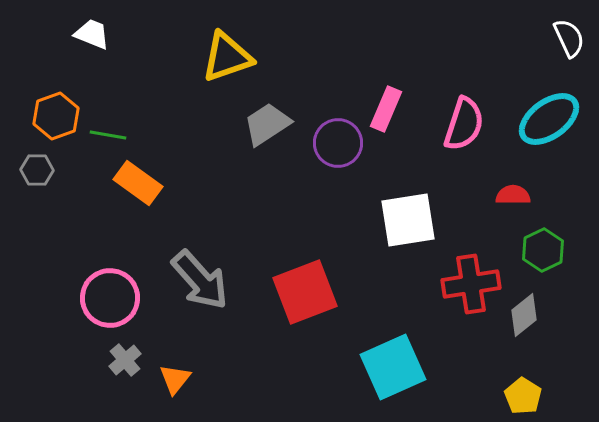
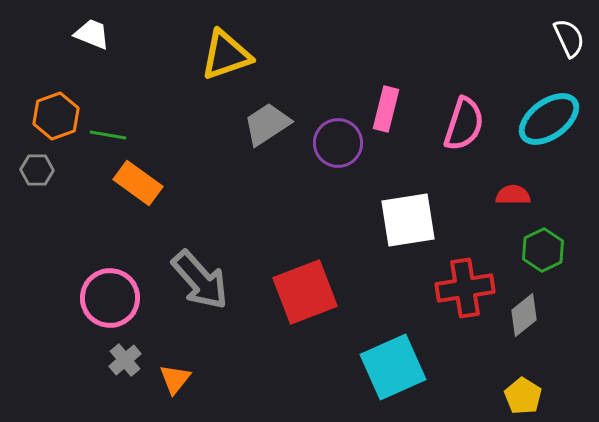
yellow triangle: moved 1 px left, 2 px up
pink rectangle: rotated 9 degrees counterclockwise
red cross: moved 6 px left, 4 px down
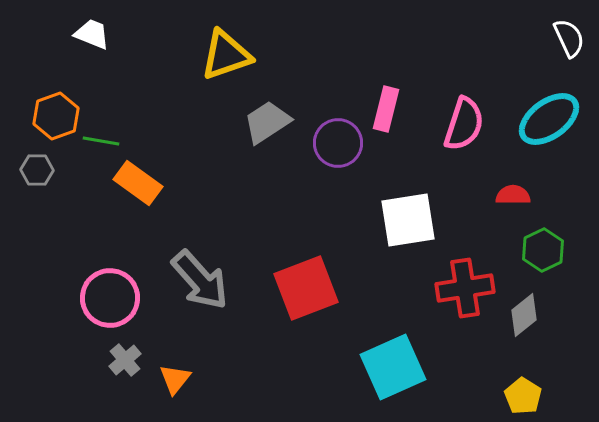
gray trapezoid: moved 2 px up
green line: moved 7 px left, 6 px down
red square: moved 1 px right, 4 px up
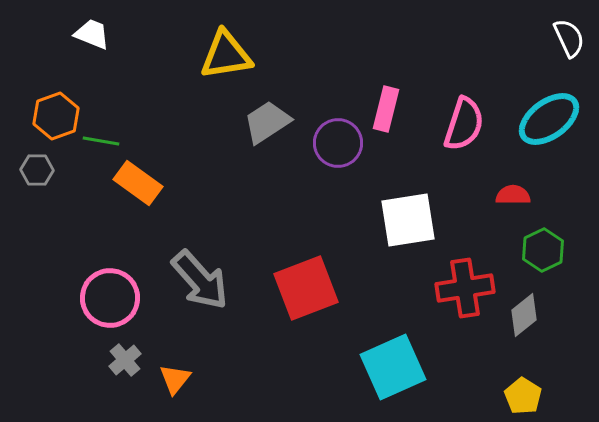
yellow triangle: rotated 10 degrees clockwise
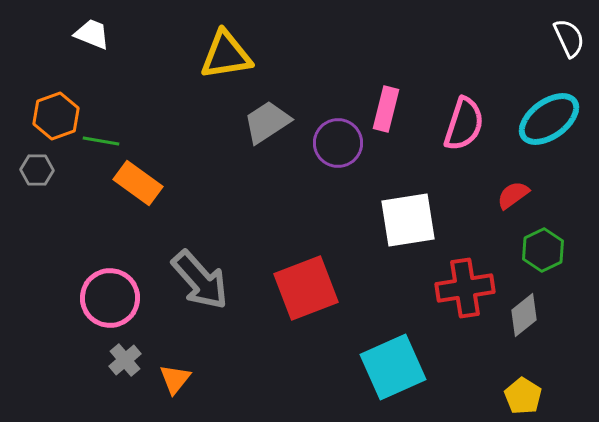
red semicircle: rotated 36 degrees counterclockwise
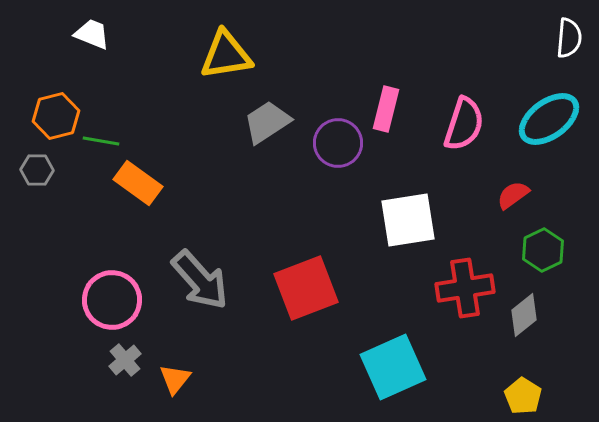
white semicircle: rotated 30 degrees clockwise
orange hexagon: rotated 6 degrees clockwise
pink circle: moved 2 px right, 2 px down
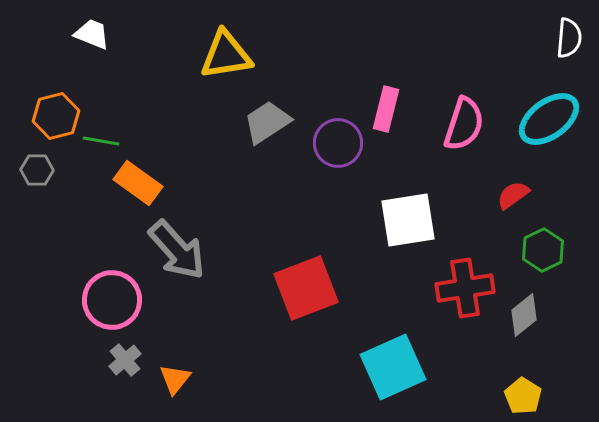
gray arrow: moved 23 px left, 30 px up
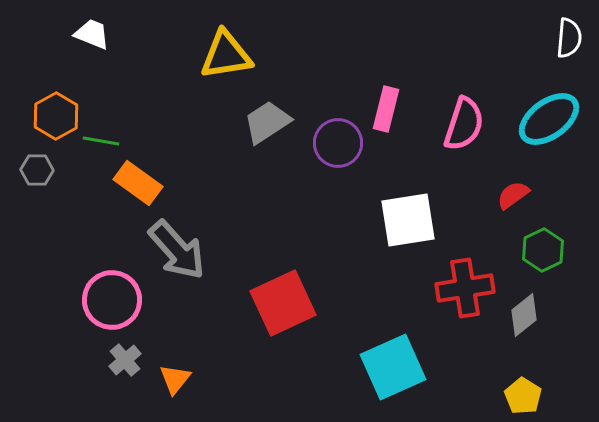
orange hexagon: rotated 15 degrees counterclockwise
red square: moved 23 px left, 15 px down; rotated 4 degrees counterclockwise
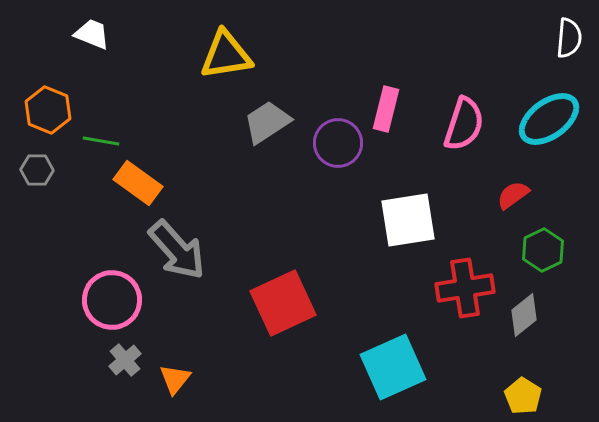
orange hexagon: moved 8 px left, 6 px up; rotated 9 degrees counterclockwise
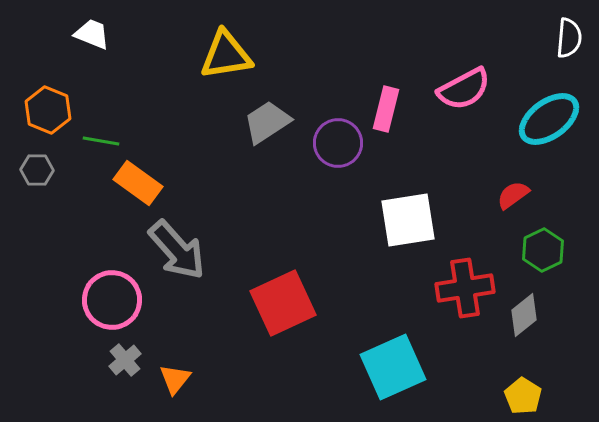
pink semicircle: moved 35 px up; rotated 44 degrees clockwise
